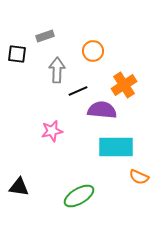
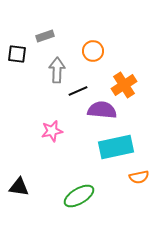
cyan rectangle: rotated 12 degrees counterclockwise
orange semicircle: rotated 36 degrees counterclockwise
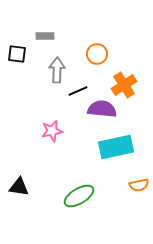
gray rectangle: rotated 18 degrees clockwise
orange circle: moved 4 px right, 3 px down
purple semicircle: moved 1 px up
orange semicircle: moved 8 px down
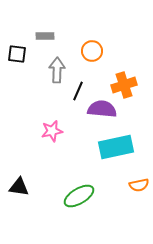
orange circle: moved 5 px left, 3 px up
orange cross: rotated 15 degrees clockwise
black line: rotated 42 degrees counterclockwise
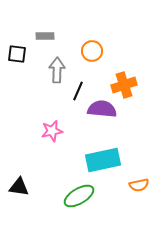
cyan rectangle: moved 13 px left, 13 px down
